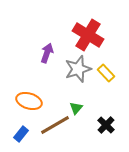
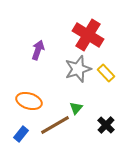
purple arrow: moved 9 px left, 3 px up
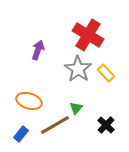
gray star: rotated 20 degrees counterclockwise
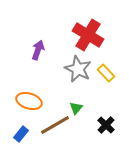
gray star: rotated 8 degrees counterclockwise
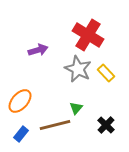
purple arrow: rotated 54 degrees clockwise
orange ellipse: moved 9 px left; rotated 65 degrees counterclockwise
brown line: rotated 16 degrees clockwise
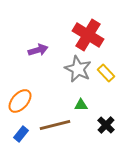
green triangle: moved 5 px right, 3 px up; rotated 48 degrees clockwise
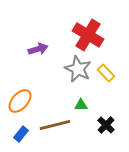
purple arrow: moved 1 px up
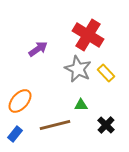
purple arrow: rotated 18 degrees counterclockwise
blue rectangle: moved 6 px left
